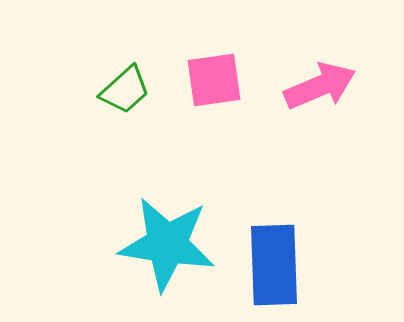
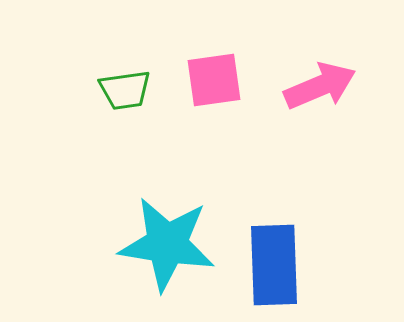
green trapezoid: rotated 34 degrees clockwise
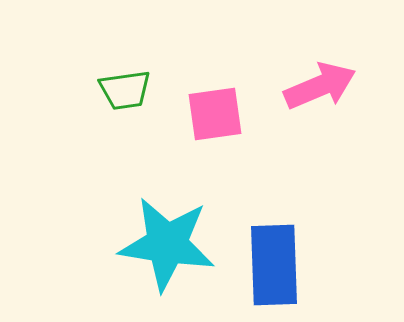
pink square: moved 1 px right, 34 px down
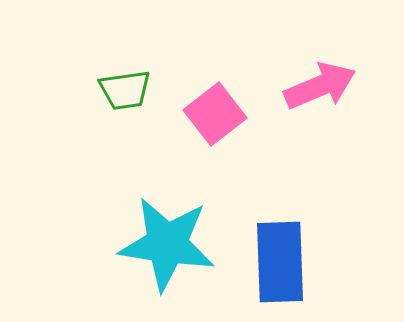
pink square: rotated 30 degrees counterclockwise
blue rectangle: moved 6 px right, 3 px up
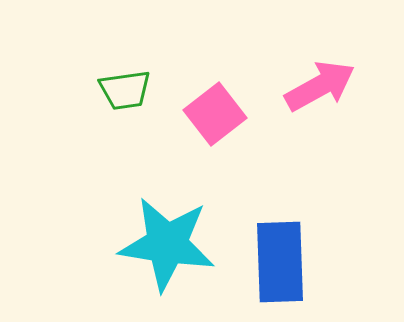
pink arrow: rotated 6 degrees counterclockwise
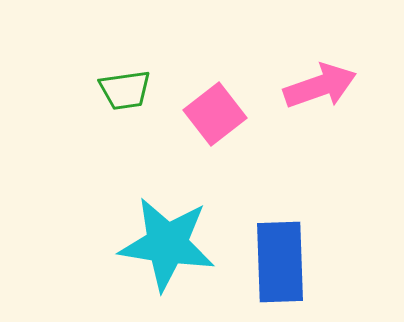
pink arrow: rotated 10 degrees clockwise
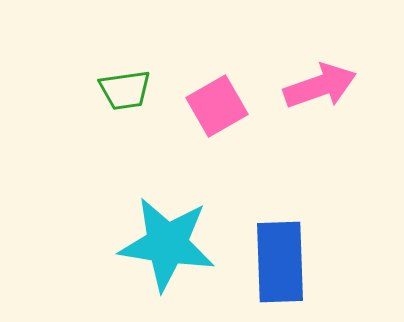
pink square: moved 2 px right, 8 px up; rotated 8 degrees clockwise
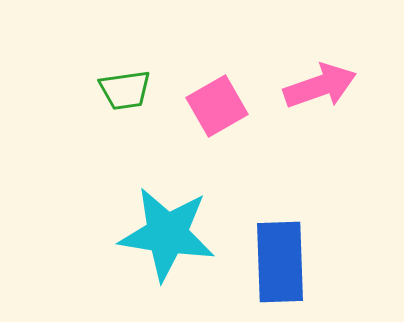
cyan star: moved 10 px up
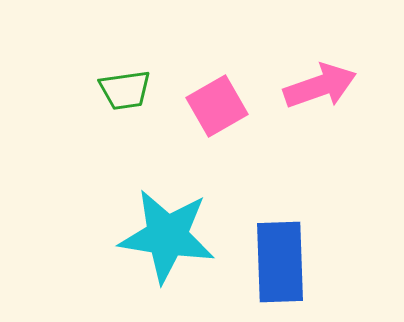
cyan star: moved 2 px down
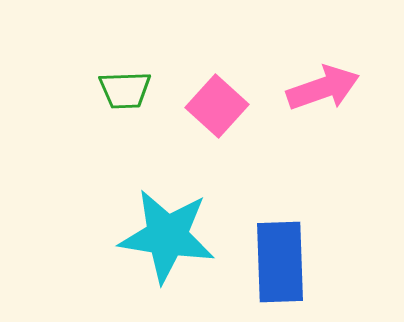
pink arrow: moved 3 px right, 2 px down
green trapezoid: rotated 6 degrees clockwise
pink square: rotated 18 degrees counterclockwise
